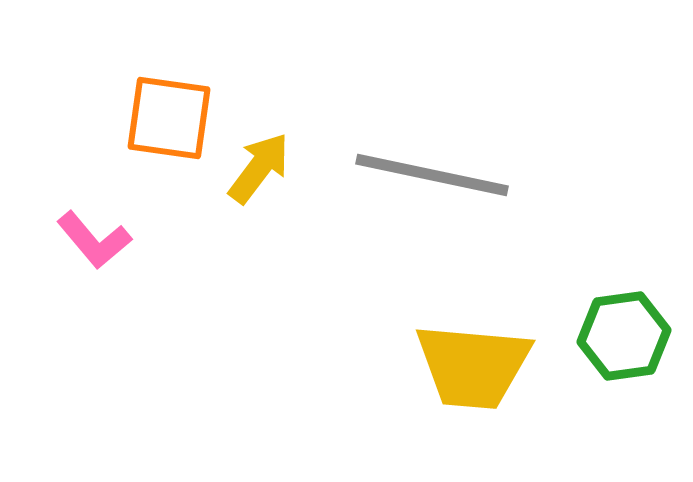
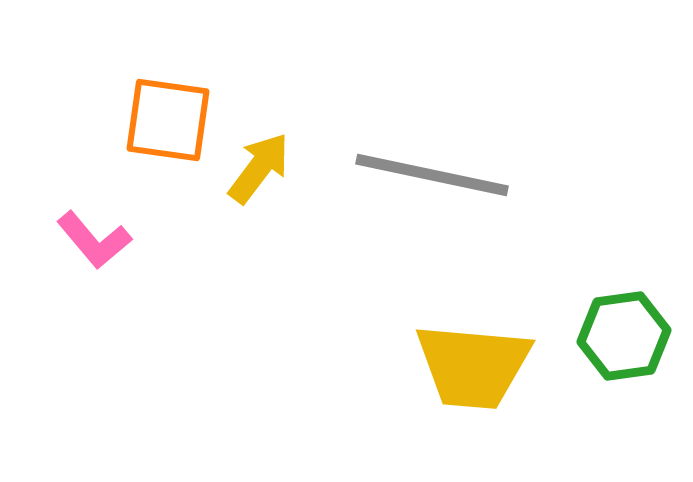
orange square: moved 1 px left, 2 px down
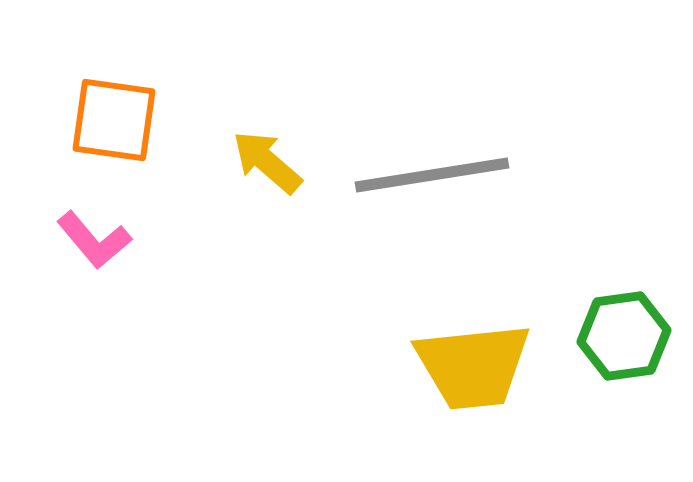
orange square: moved 54 px left
yellow arrow: moved 8 px right, 6 px up; rotated 86 degrees counterclockwise
gray line: rotated 21 degrees counterclockwise
yellow trapezoid: rotated 11 degrees counterclockwise
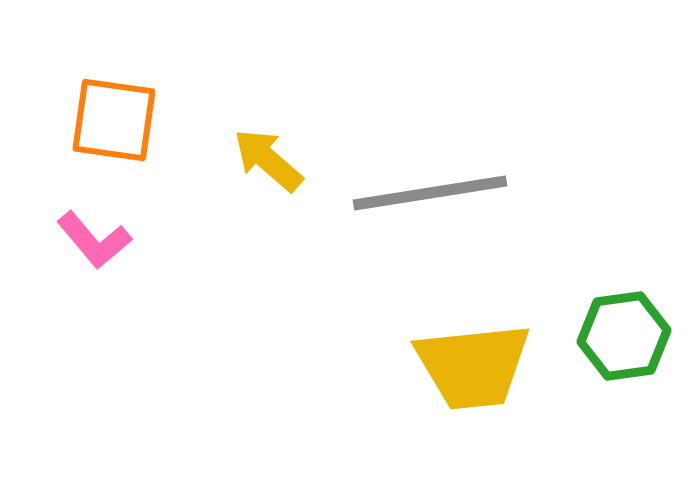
yellow arrow: moved 1 px right, 2 px up
gray line: moved 2 px left, 18 px down
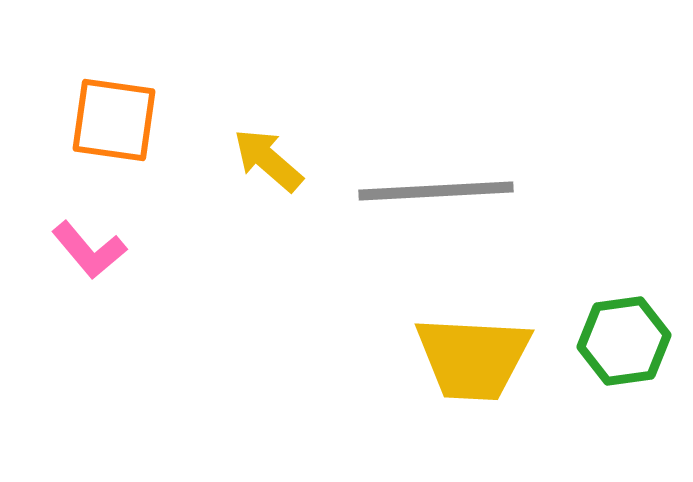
gray line: moved 6 px right, 2 px up; rotated 6 degrees clockwise
pink L-shape: moved 5 px left, 10 px down
green hexagon: moved 5 px down
yellow trapezoid: moved 8 px up; rotated 9 degrees clockwise
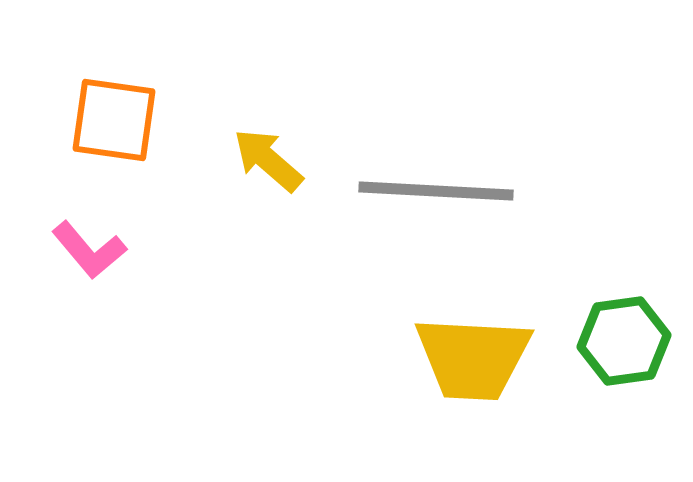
gray line: rotated 6 degrees clockwise
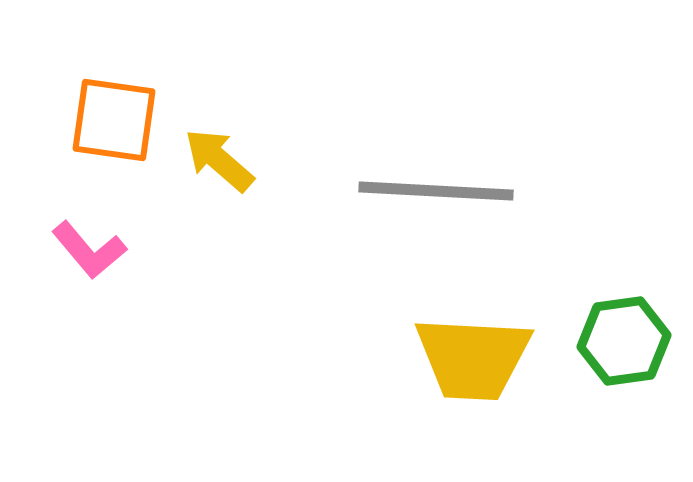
yellow arrow: moved 49 px left
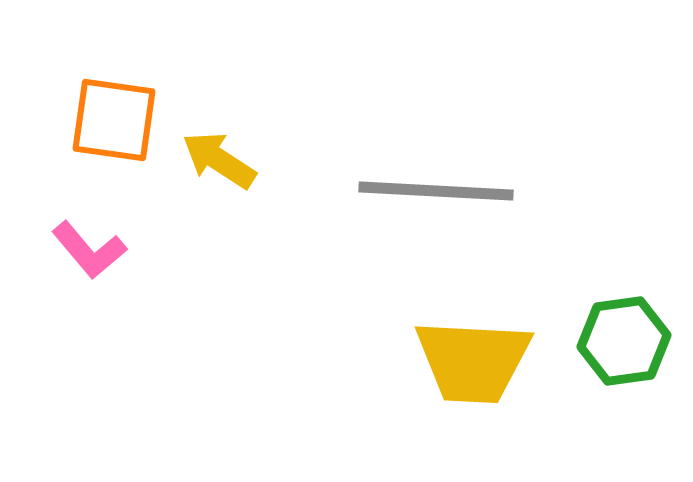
yellow arrow: rotated 8 degrees counterclockwise
yellow trapezoid: moved 3 px down
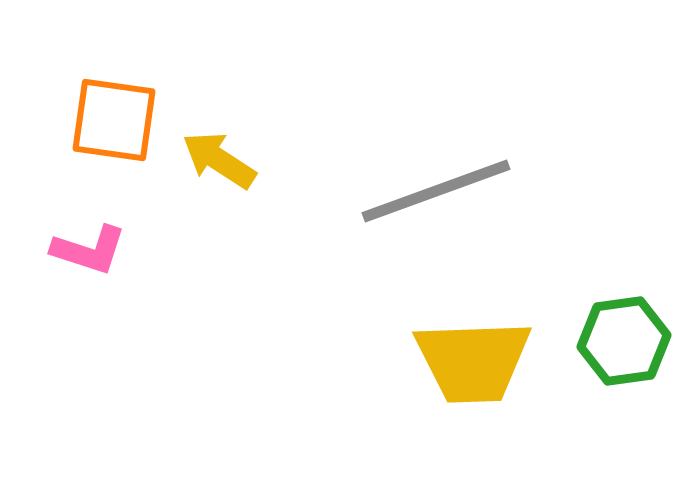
gray line: rotated 23 degrees counterclockwise
pink L-shape: rotated 32 degrees counterclockwise
yellow trapezoid: rotated 5 degrees counterclockwise
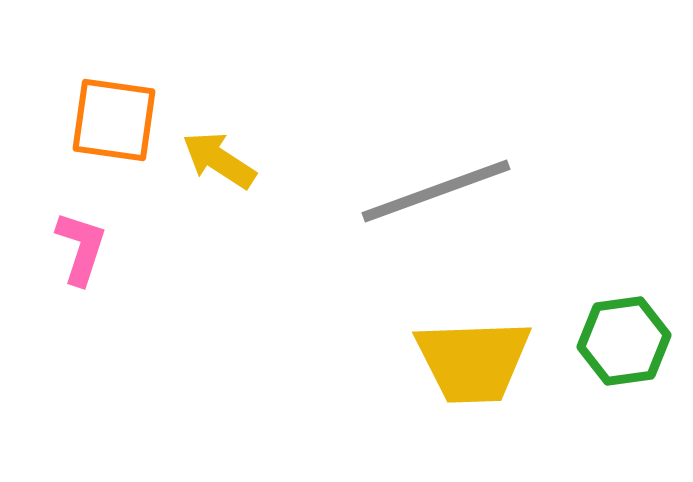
pink L-shape: moved 8 px left, 2 px up; rotated 90 degrees counterclockwise
